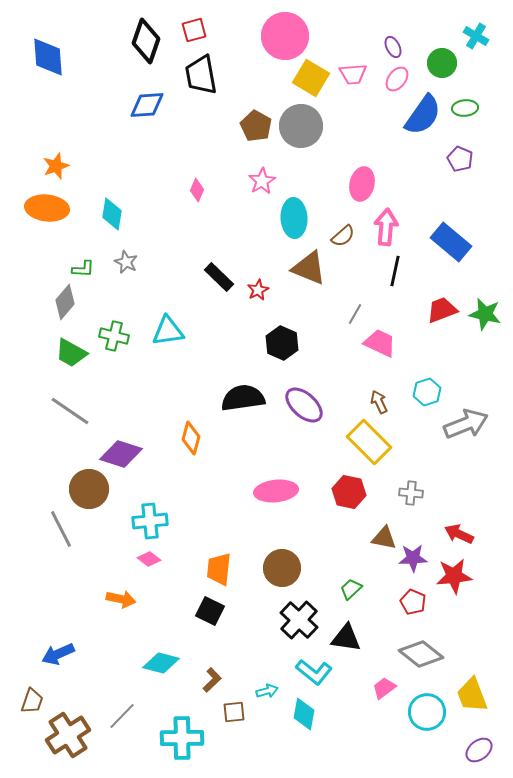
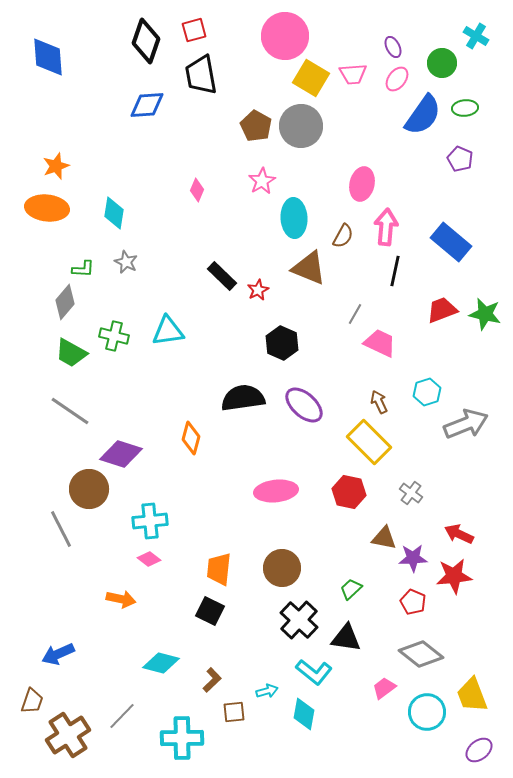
cyan diamond at (112, 214): moved 2 px right, 1 px up
brown semicircle at (343, 236): rotated 20 degrees counterclockwise
black rectangle at (219, 277): moved 3 px right, 1 px up
gray cross at (411, 493): rotated 30 degrees clockwise
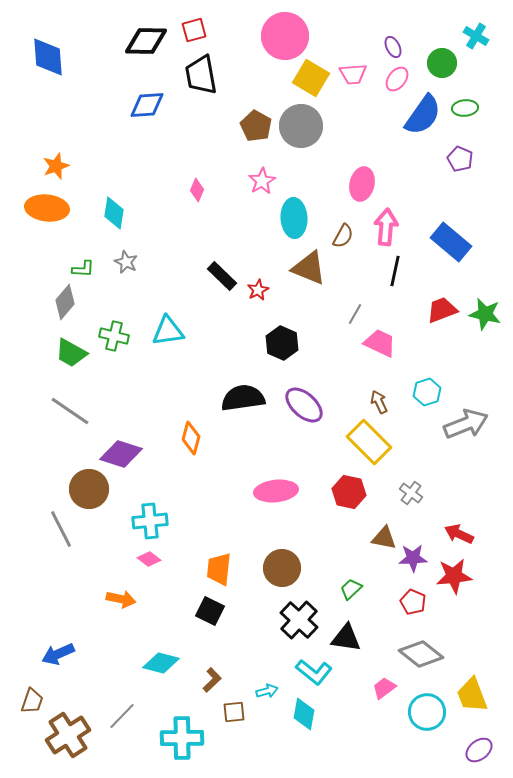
black diamond at (146, 41): rotated 72 degrees clockwise
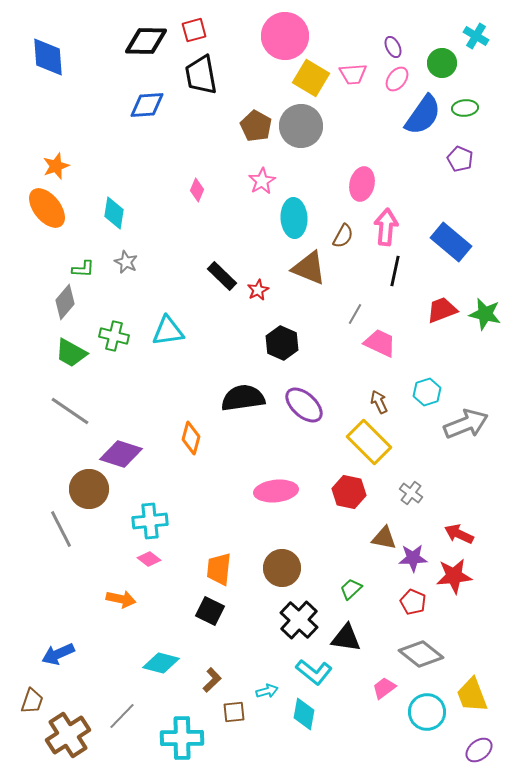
orange ellipse at (47, 208): rotated 45 degrees clockwise
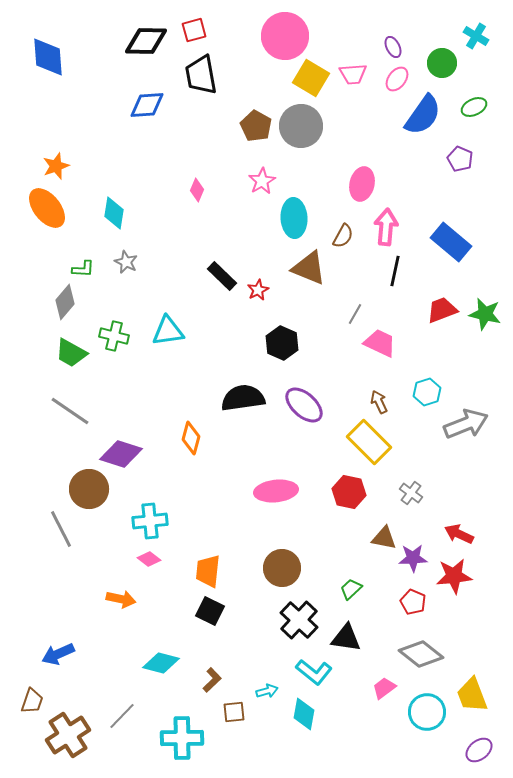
green ellipse at (465, 108): moved 9 px right, 1 px up; rotated 20 degrees counterclockwise
orange trapezoid at (219, 569): moved 11 px left, 2 px down
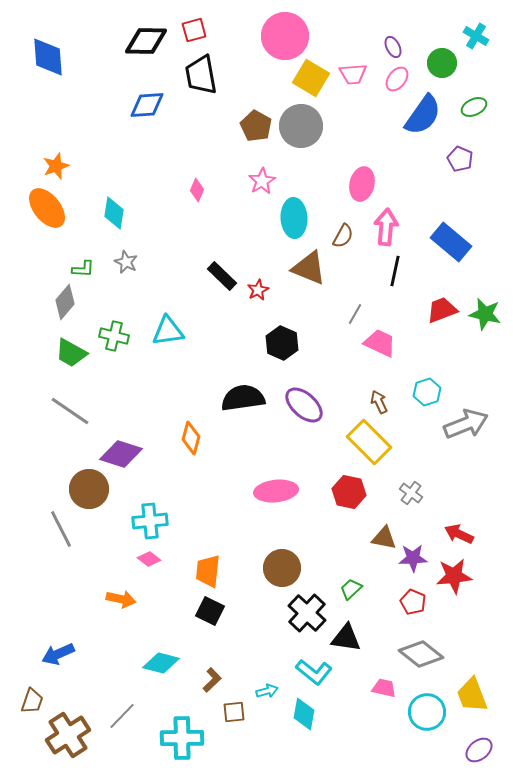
black cross at (299, 620): moved 8 px right, 7 px up
pink trapezoid at (384, 688): rotated 50 degrees clockwise
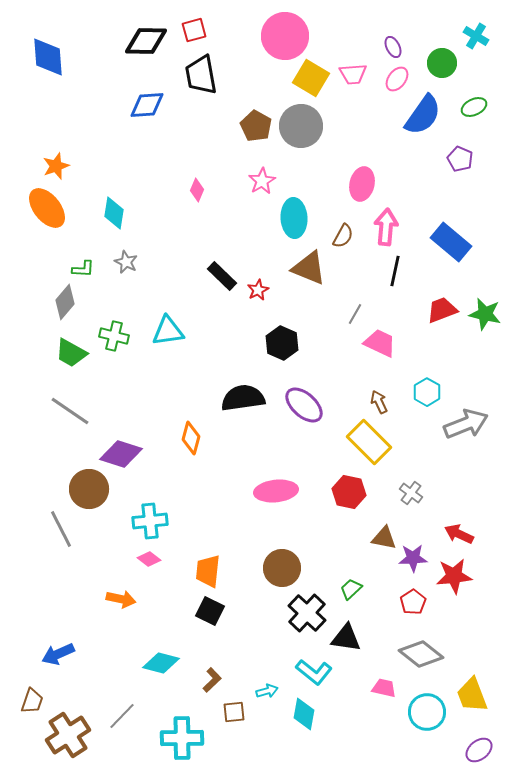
cyan hexagon at (427, 392): rotated 12 degrees counterclockwise
red pentagon at (413, 602): rotated 15 degrees clockwise
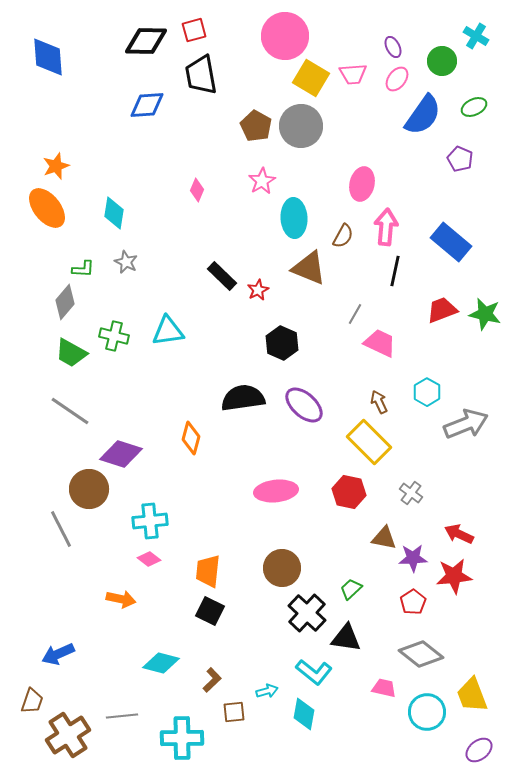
green circle at (442, 63): moved 2 px up
gray line at (122, 716): rotated 40 degrees clockwise
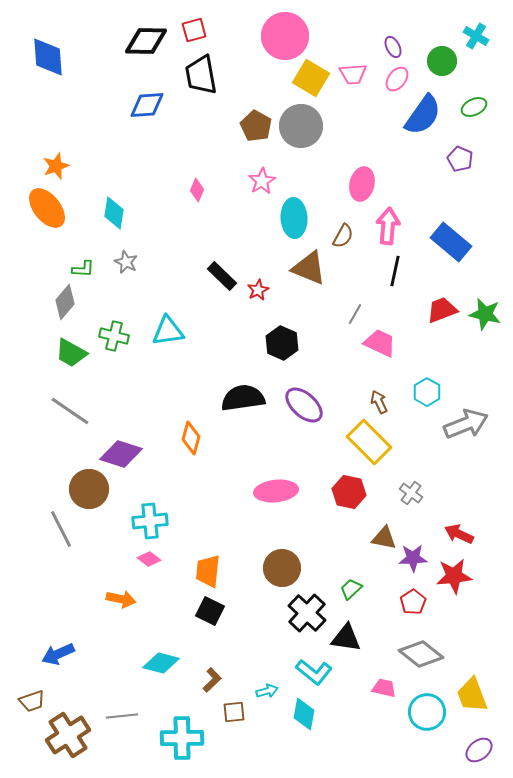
pink arrow at (386, 227): moved 2 px right, 1 px up
brown trapezoid at (32, 701): rotated 52 degrees clockwise
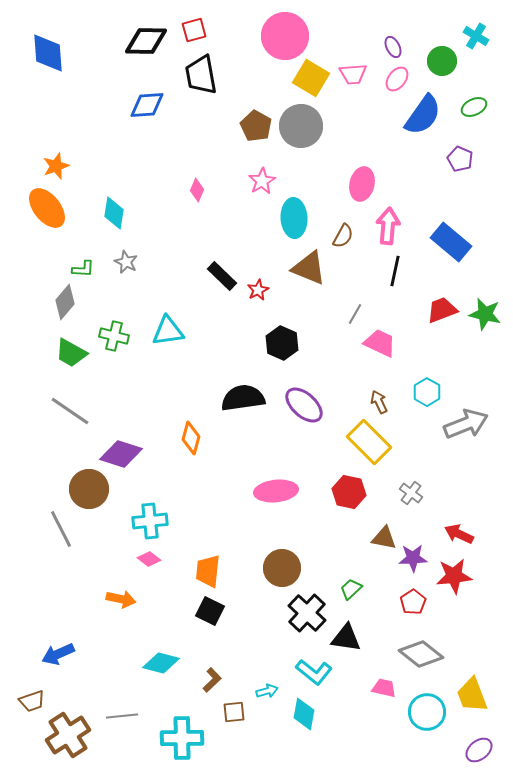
blue diamond at (48, 57): moved 4 px up
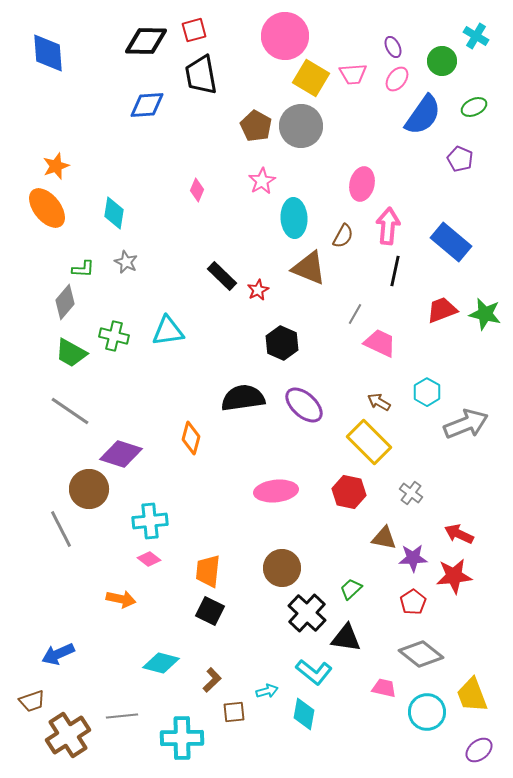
brown arrow at (379, 402): rotated 35 degrees counterclockwise
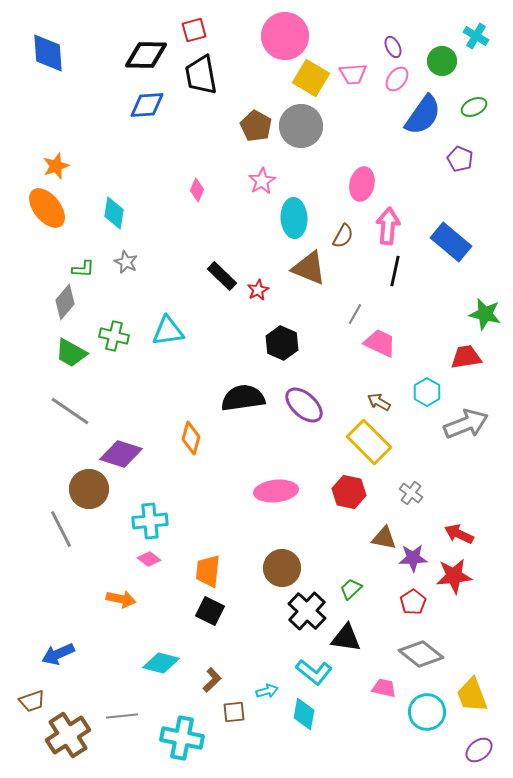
black diamond at (146, 41): moved 14 px down
red trapezoid at (442, 310): moved 24 px right, 47 px down; rotated 12 degrees clockwise
black cross at (307, 613): moved 2 px up
cyan cross at (182, 738): rotated 12 degrees clockwise
